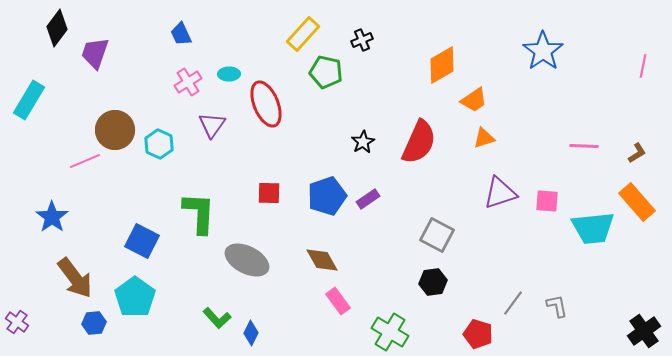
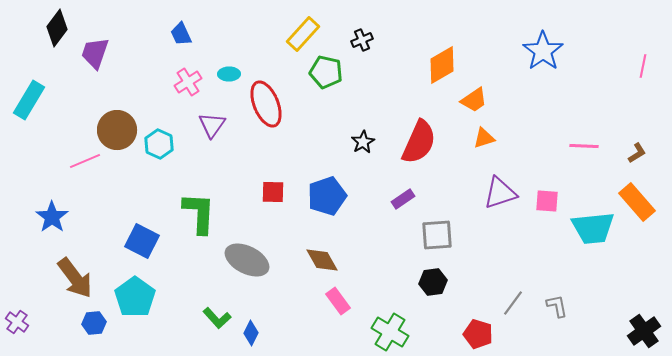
brown circle at (115, 130): moved 2 px right
red square at (269, 193): moved 4 px right, 1 px up
purple rectangle at (368, 199): moved 35 px right
gray square at (437, 235): rotated 32 degrees counterclockwise
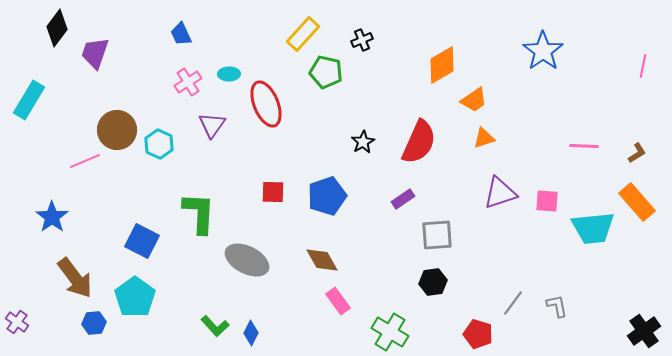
green L-shape at (217, 318): moved 2 px left, 8 px down
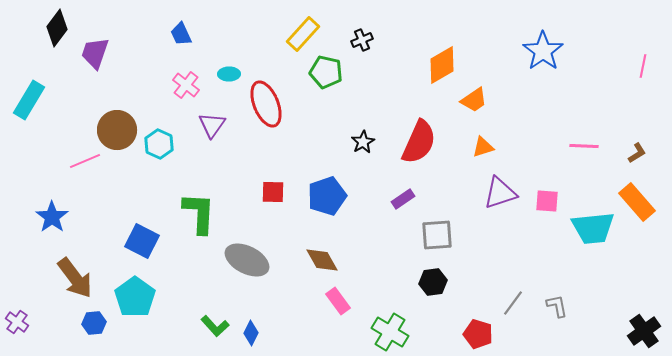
pink cross at (188, 82): moved 2 px left, 3 px down; rotated 20 degrees counterclockwise
orange triangle at (484, 138): moved 1 px left, 9 px down
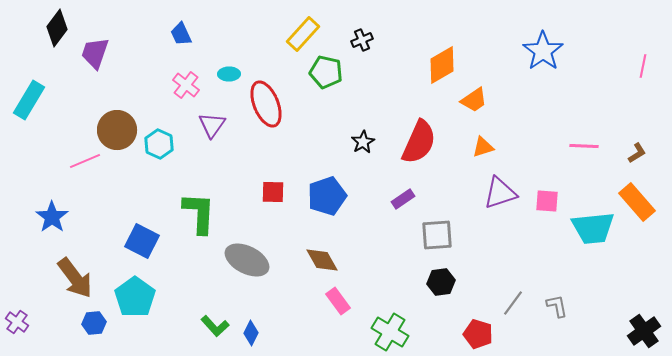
black hexagon at (433, 282): moved 8 px right
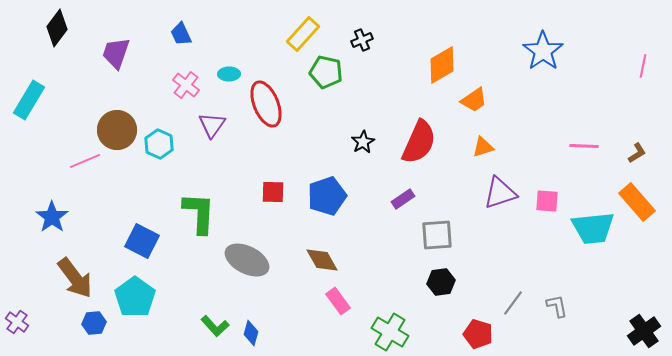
purple trapezoid at (95, 53): moved 21 px right
blue diamond at (251, 333): rotated 10 degrees counterclockwise
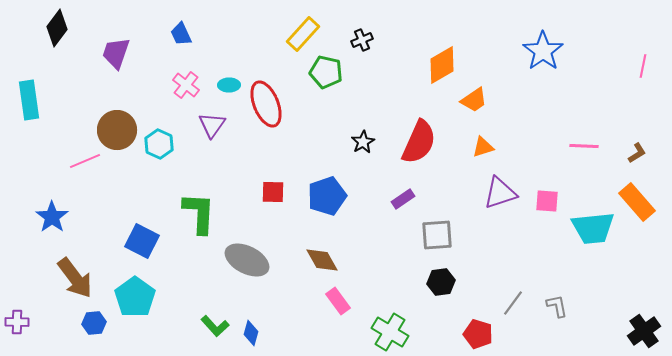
cyan ellipse at (229, 74): moved 11 px down
cyan rectangle at (29, 100): rotated 39 degrees counterclockwise
purple cross at (17, 322): rotated 35 degrees counterclockwise
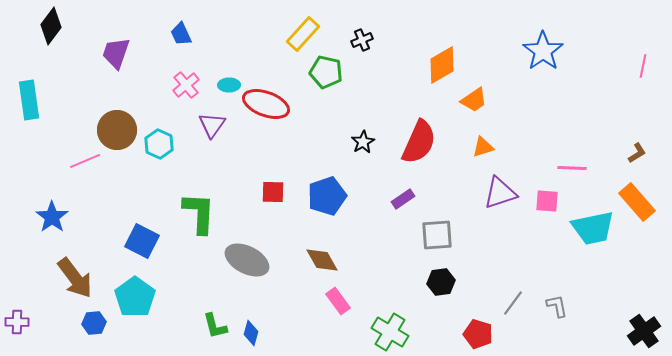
black diamond at (57, 28): moved 6 px left, 2 px up
pink cross at (186, 85): rotated 12 degrees clockwise
red ellipse at (266, 104): rotated 48 degrees counterclockwise
pink line at (584, 146): moved 12 px left, 22 px down
cyan trapezoid at (593, 228): rotated 6 degrees counterclockwise
green L-shape at (215, 326): rotated 28 degrees clockwise
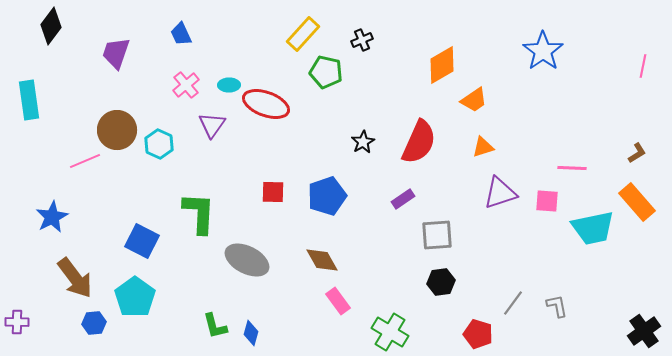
blue star at (52, 217): rotated 8 degrees clockwise
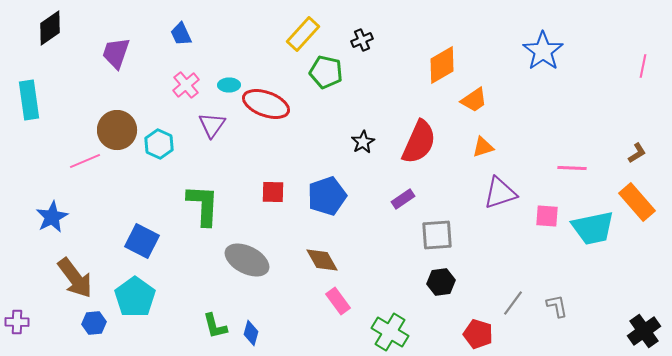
black diamond at (51, 26): moved 1 px left, 2 px down; rotated 18 degrees clockwise
pink square at (547, 201): moved 15 px down
green L-shape at (199, 213): moved 4 px right, 8 px up
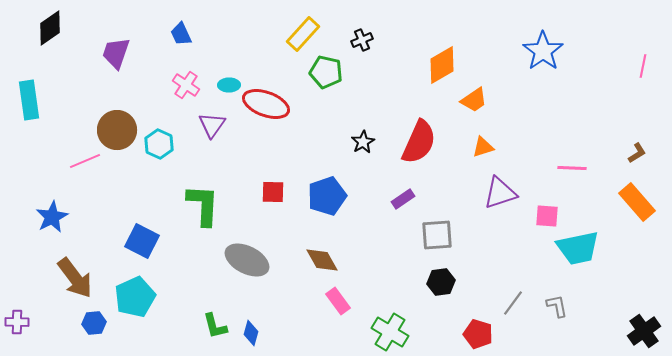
pink cross at (186, 85): rotated 16 degrees counterclockwise
cyan trapezoid at (593, 228): moved 15 px left, 20 px down
cyan pentagon at (135, 297): rotated 12 degrees clockwise
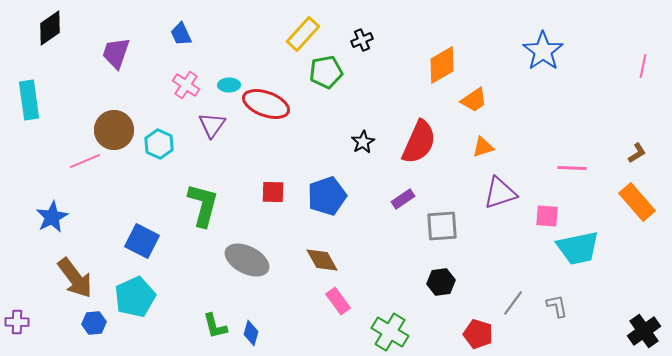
green pentagon at (326, 72): rotated 24 degrees counterclockwise
brown circle at (117, 130): moved 3 px left
green L-shape at (203, 205): rotated 12 degrees clockwise
gray square at (437, 235): moved 5 px right, 9 px up
